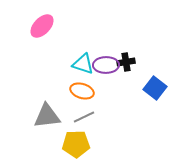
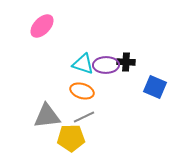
black cross: rotated 12 degrees clockwise
blue square: moved 1 px up; rotated 15 degrees counterclockwise
yellow pentagon: moved 5 px left, 6 px up
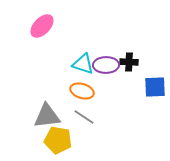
black cross: moved 3 px right
blue square: rotated 25 degrees counterclockwise
gray line: rotated 60 degrees clockwise
yellow pentagon: moved 13 px left, 2 px down; rotated 12 degrees clockwise
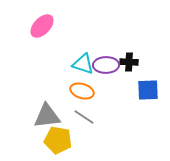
blue square: moved 7 px left, 3 px down
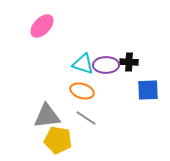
gray line: moved 2 px right, 1 px down
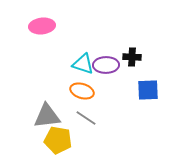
pink ellipse: rotated 40 degrees clockwise
black cross: moved 3 px right, 5 px up
